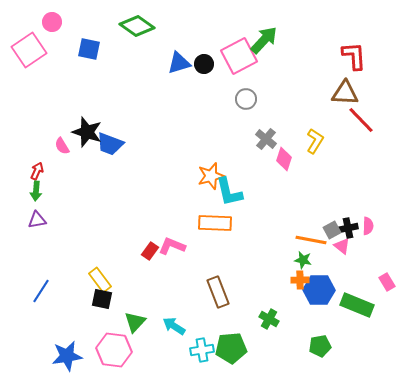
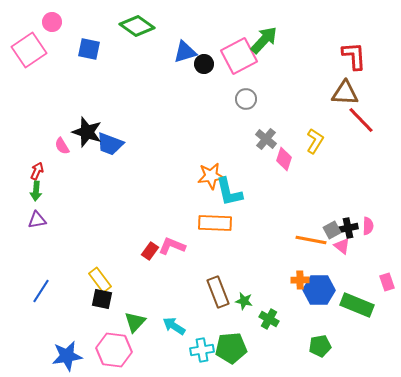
blue triangle at (179, 63): moved 6 px right, 11 px up
orange star at (211, 176): rotated 8 degrees clockwise
green star at (303, 260): moved 59 px left, 41 px down
pink rectangle at (387, 282): rotated 12 degrees clockwise
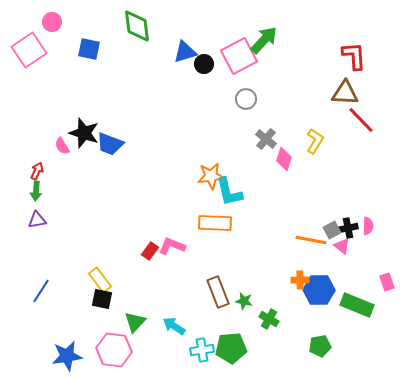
green diamond at (137, 26): rotated 48 degrees clockwise
black star at (87, 132): moved 3 px left, 1 px down
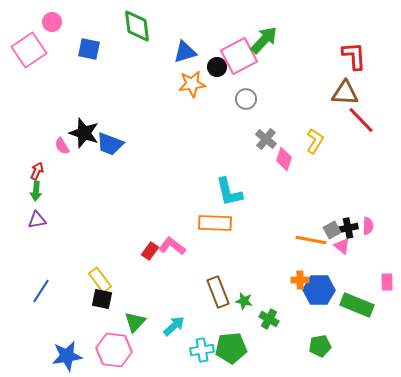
black circle at (204, 64): moved 13 px right, 3 px down
orange star at (211, 176): moved 19 px left, 92 px up
pink L-shape at (172, 246): rotated 16 degrees clockwise
pink rectangle at (387, 282): rotated 18 degrees clockwise
cyan arrow at (174, 326): rotated 105 degrees clockwise
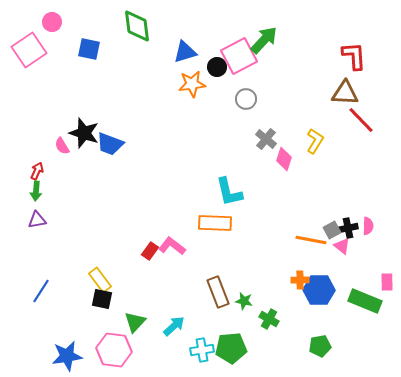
green rectangle at (357, 305): moved 8 px right, 4 px up
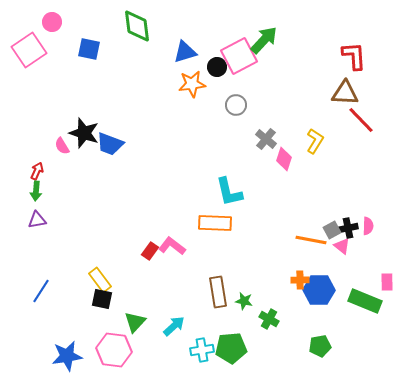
gray circle at (246, 99): moved 10 px left, 6 px down
brown rectangle at (218, 292): rotated 12 degrees clockwise
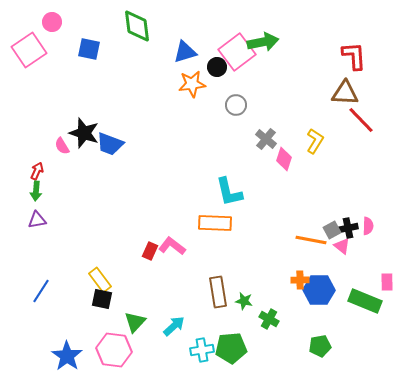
green arrow at (264, 40): moved 1 px left, 2 px down; rotated 36 degrees clockwise
pink square at (239, 56): moved 2 px left, 4 px up; rotated 9 degrees counterclockwise
red rectangle at (150, 251): rotated 12 degrees counterclockwise
blue star at (67, 356): rotated 28 degrees counterclockwise
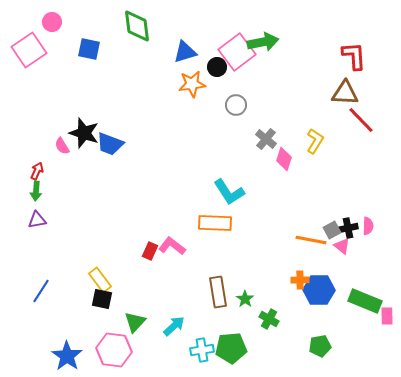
cyan L-shape at (229, 192): rotated 20 degrees counterclockwise
pink rectangle at (387, 282): moved 34 px down
green star at (244, 301): moved 1 px right, 2 px up; rotated 24 degrees clockwise
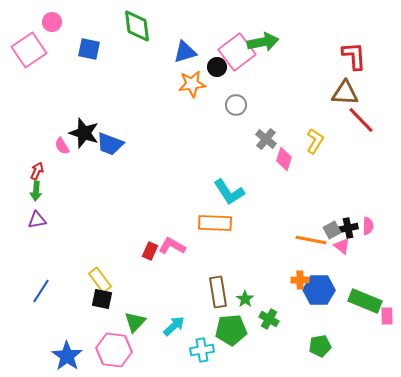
pink L-shape at (172, 246): rotated 8 degrees counterclockwise
green pentagon at (231, 348): moved 18 px up
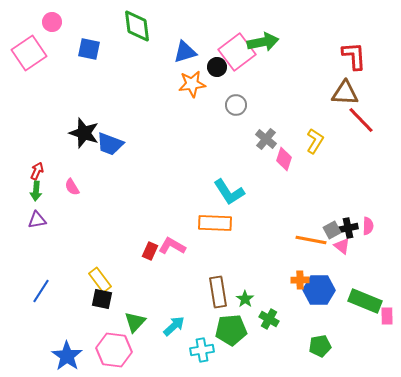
pink square at (29, 50): moved 3 px down
pink semicircle at (62, 146): moved 10 px right, 41 px down
